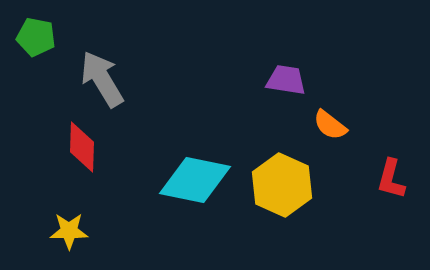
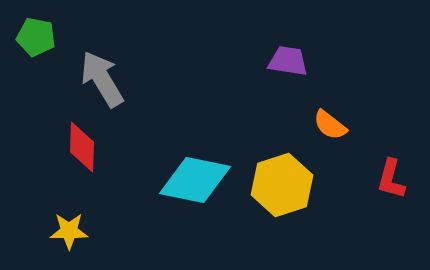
purple trapezoid: moved 2 px right, 19 px up
yellow hexagon: rotated 18 degrees clockwise
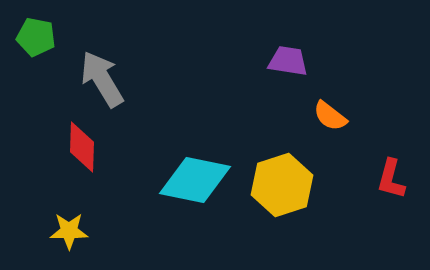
orange semicircle: moved 9 px up
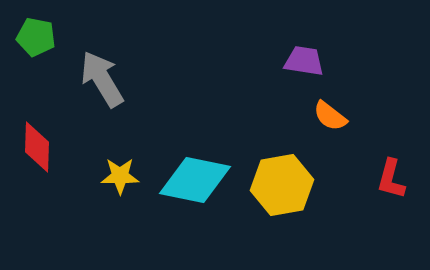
purple trapezoid: moved 16 px right
red diamond: moved 45 px left
yellow hexagon: rotated 8 degrees clockwise
yellow star: moved 51 px right, 55 px up
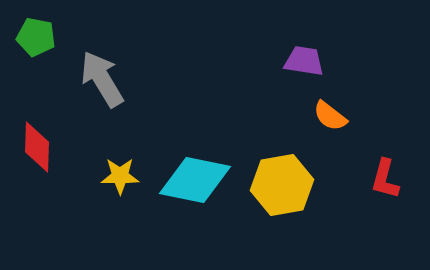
red L-shape: moved 6 px left
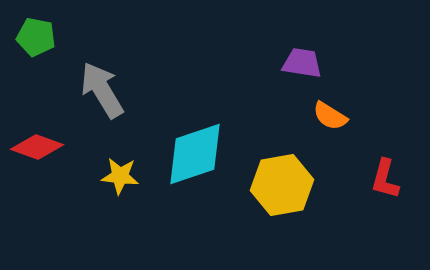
purple trapezoid: moved 2 px left, 2 px down
gray arrow: moved 11 px down
orange semicircle: rotated 6 degrees counterclockwise
red diamond: rotated 72 degrees counterclockwise
yellow star: rotated 6 degrees clockwise
cyan diamond: moved 26 px up; rotated 30 degrees counterclockwise
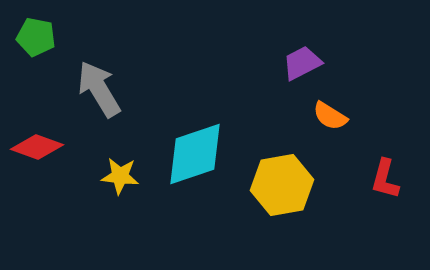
purple trapezoid: rotated 36 degrees counterclockwise
gray arrow: moved 3 px left, 1 px up
